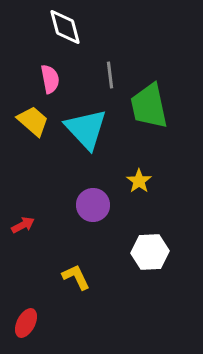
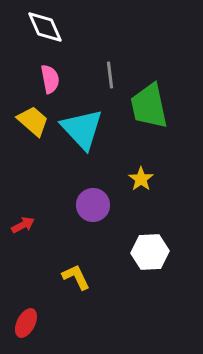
white diamond: moved 20 px left; rotated 9 degrees counterclockwise
cyan triangle: moved 4 px left
yellow star: moved 2 px right, 2 px up
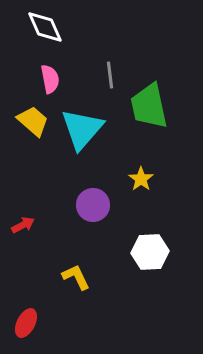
cyan triangle: rotated 24 degrees clockwise
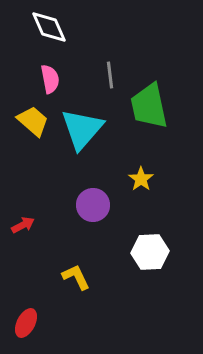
white diamond: moved 4 px right
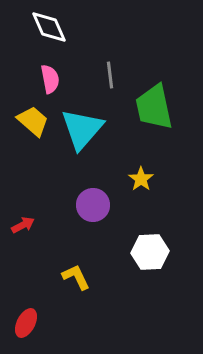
green trapezoid: moved 5 px right, 1 px down
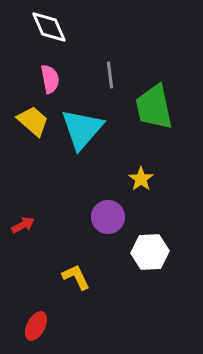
purple circle: moved 15 px right, 12 px down
red ellipse: moved 10 px right, 3 px down
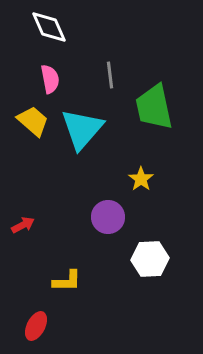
white hexagon: moved 7 px down
yellow L-shape: moved 9 px left, 4 px down; rotated 116 degrees clockwise
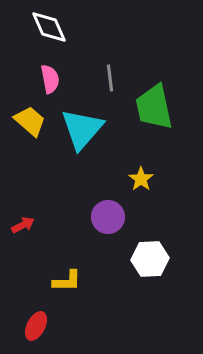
gray line: moved 3 px down
yellow trapezoid: moved 3 px left
